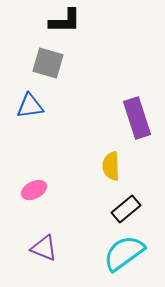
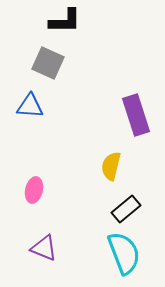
gray square: rotated 8 degrees clockwise
blue triangle: rotated 12 degrees clockwise
purple rectangle: moved 1 px left, 3 px up
yellow semicircle: rotated 16 degrees clockwise
pink ellipse: rotated 50 degrees counterclockwise
cyan semicircle: rotated 105 degrees clockwise
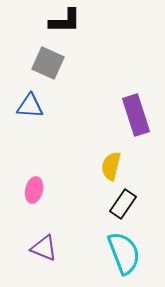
black rectangle: moved 3 px left, 5 px up; rotated 16 degrees counterclockwise
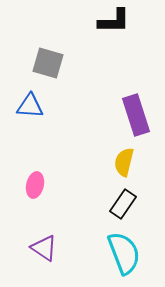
black L-shape: moved 49 px right
gray square: rotated 8 degrees counterclockwise
yellow semicircle: moved 13 px right, 4 px up
pink ellipse: moved 1 px right, 5 px up
purple triangle: rotated 12 degrees clockwise
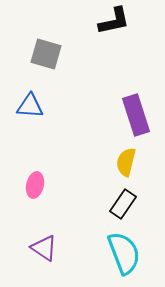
black L-shape: rotated 12 degrees counterclockwise
gray square: moved 2 px left, 9 px up
yellow semicircle: moved 2 px right
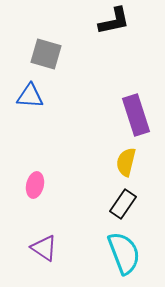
blue triangle: moved 10 px up
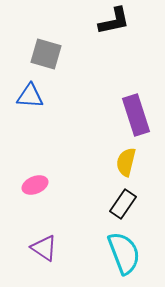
pink ellipse: rotated 55 degrees clockwise
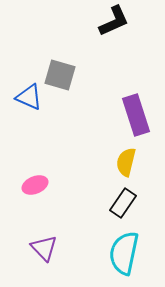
black L-shape: rotated 12 degrees counterclockwise
gray square: moved 14 px right, 21 px down
blue triangle: moved 1 px left, 1 px down; rotated 20 degrees clockwise
black rectangle: moved 1 px up
purple triangle: rotated 12 degrees clockwise
cyan semicircle: rotated 147 degrees counterclockwise
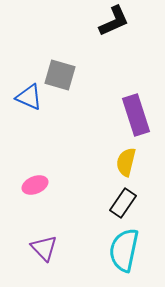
cyan semicircle: moved 3 px up
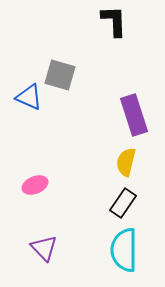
black L-shape: rotated 68 degrees counterclockwise
purple rectangle: moved 2 px left
cyan semicircle: rotated 12 degrees counterclockwise
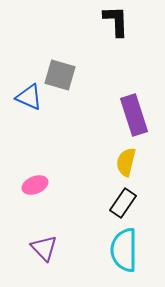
black L-shape: moved 2 px right
